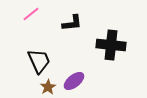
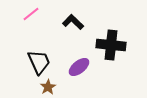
black L-shape: moved 1 px right, 1 px up; rotated 130 degrees counterclockwise
black trapezoid: moved 1 px down
purple ellipse: moved 5 px right, 14 px up
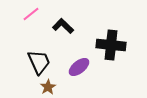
black L-shape: moved 10 px left, 4 px down
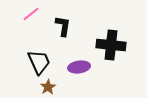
black L-shape: rotated 55 degrees clockwise
purple ellipse: rotated 30 degrees clockwise
